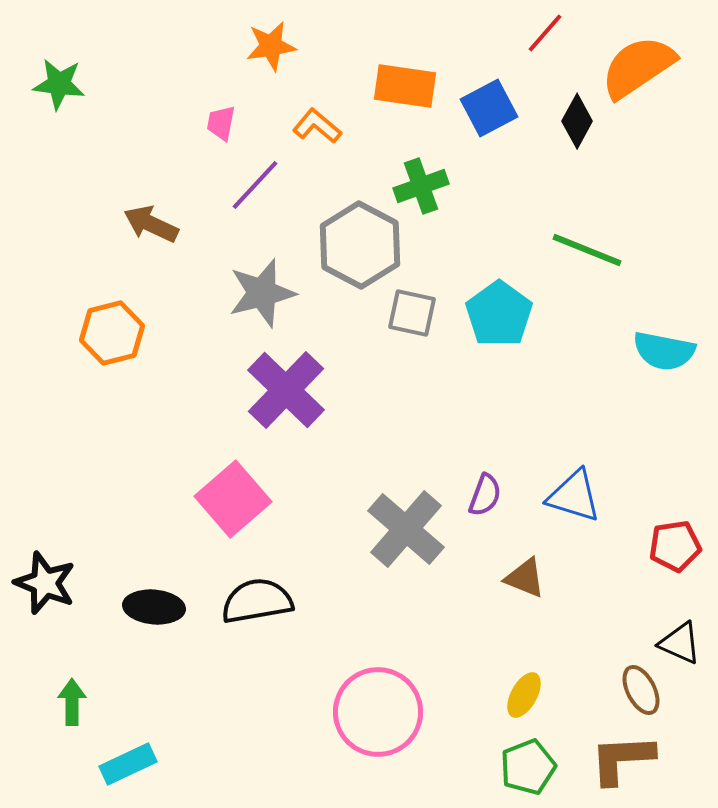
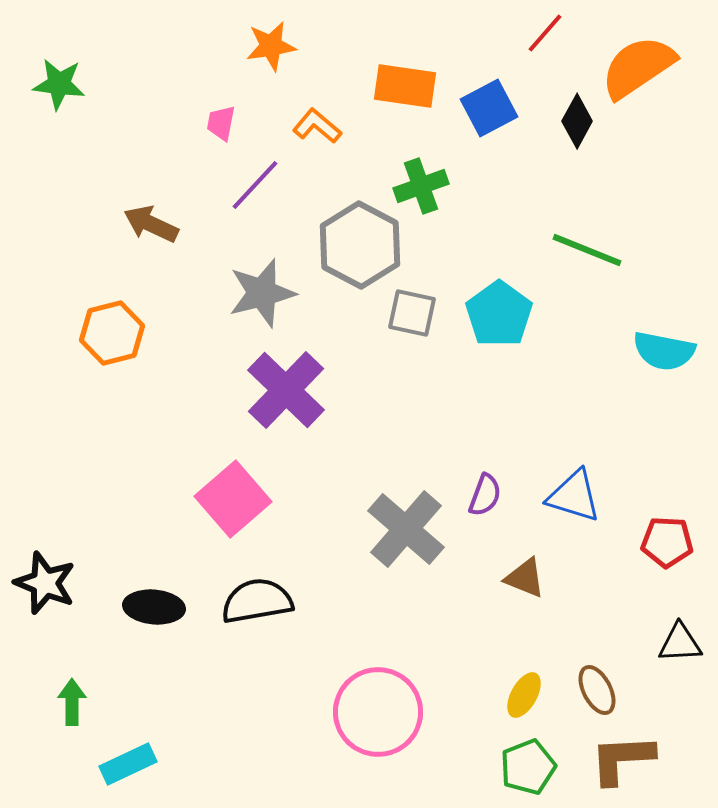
red pentagon: moved 8 px left, 4 px up; rotated 12 degrees clockwise
black triangle: rotated 27 degrees counterclockwise
brown ellipse: moved 44 px left
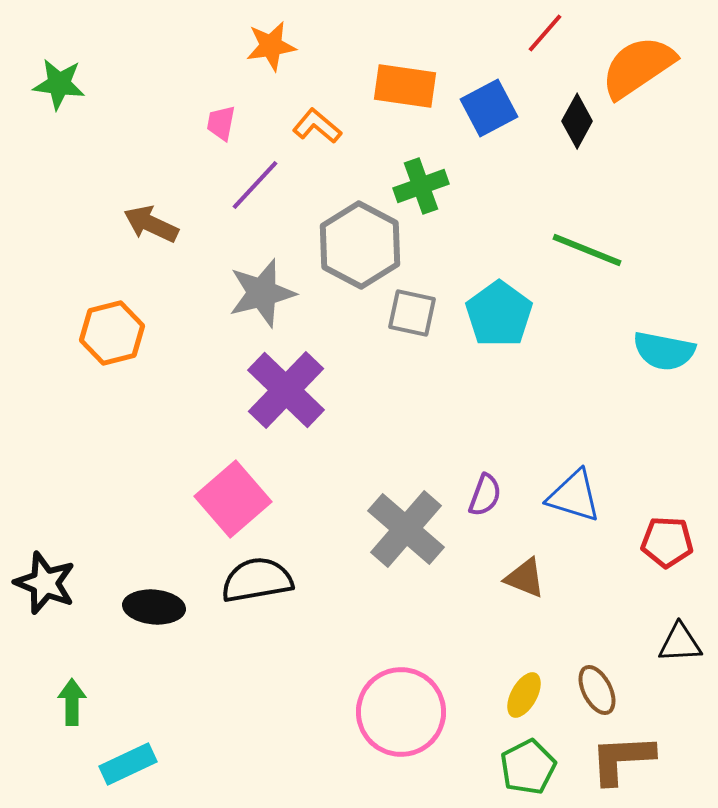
black semicircle: moved 21 px up
pink circle: moved 23 px right
green pentagon: rotated 6 degrees counterclockwise
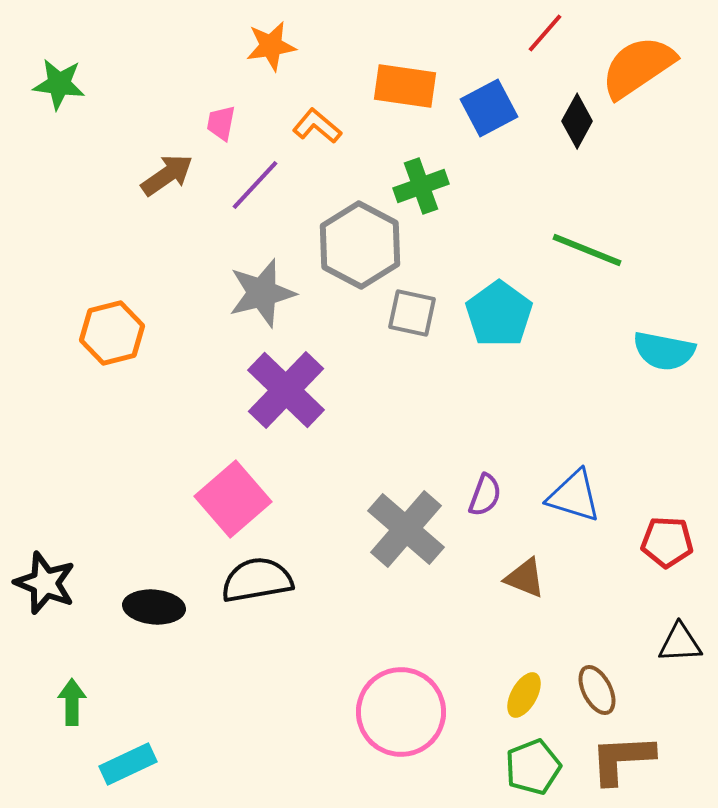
brown arrow: moved 16 px right, 49 px up; rotated 120 degrees clockwise
green pentagon: moved 5 px right; rotated 6 degrees clockwise
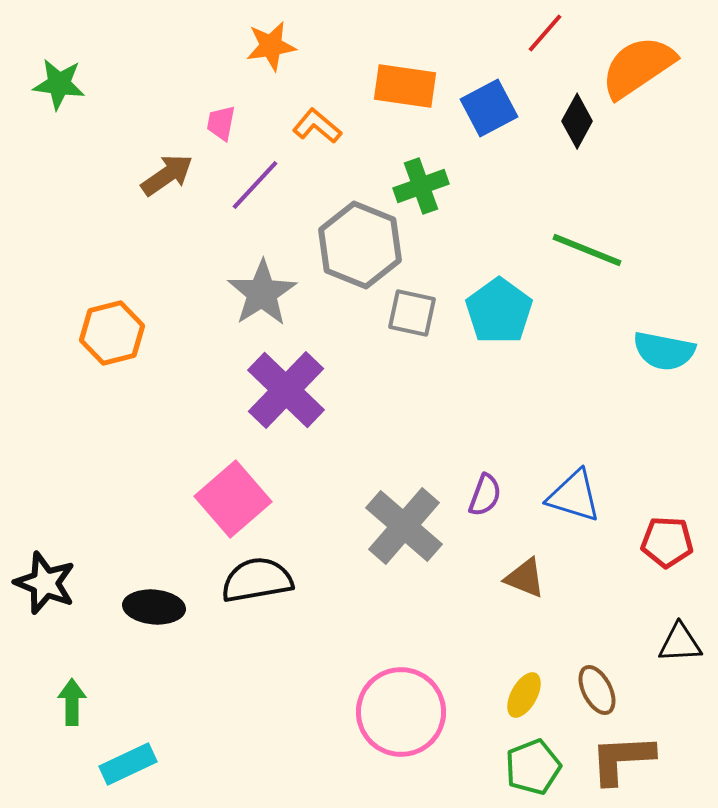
gray hexagon: rotated 6 degrees counterclockwise
gray star: rotated 18 degrees counterclockwise
cyan pentagon: moved 3 px up
gray cross: moved 2 px left, 3 px up
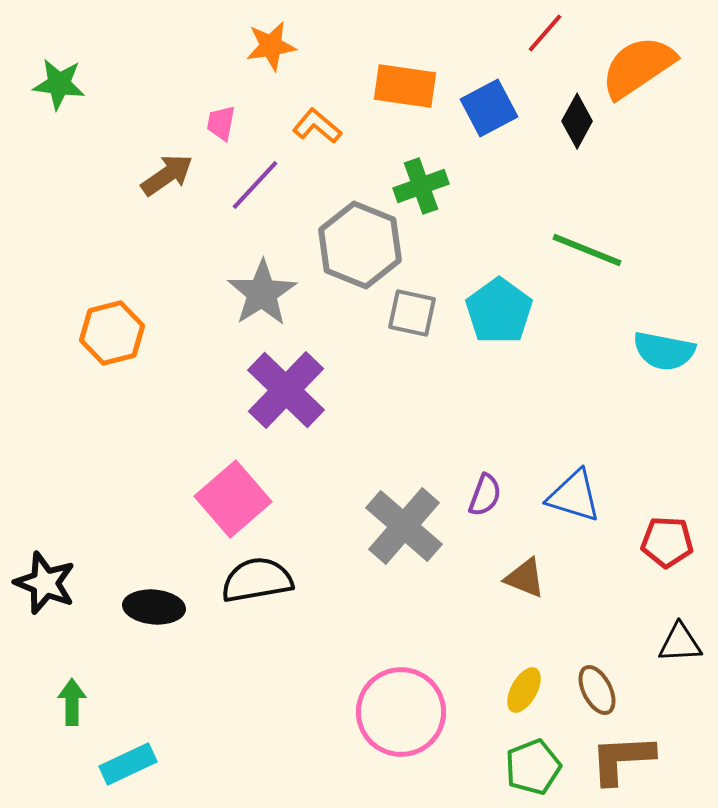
yellow ellipse: moved 5 px up
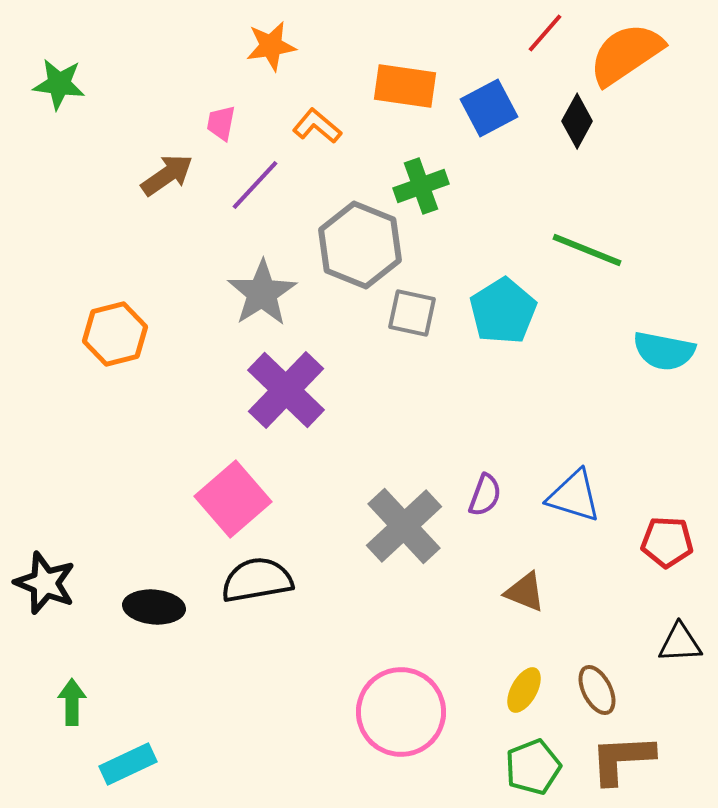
orange semicircle: moved 12 px left, 13 px up
cyan pentagon: moved 4 px right; rotated 4 degrees clockwise
orange hexagon: moved 3 px right, 1 px down
gray cross: rotated 6 degrees clockwise
brown triangle: moved 14 px down
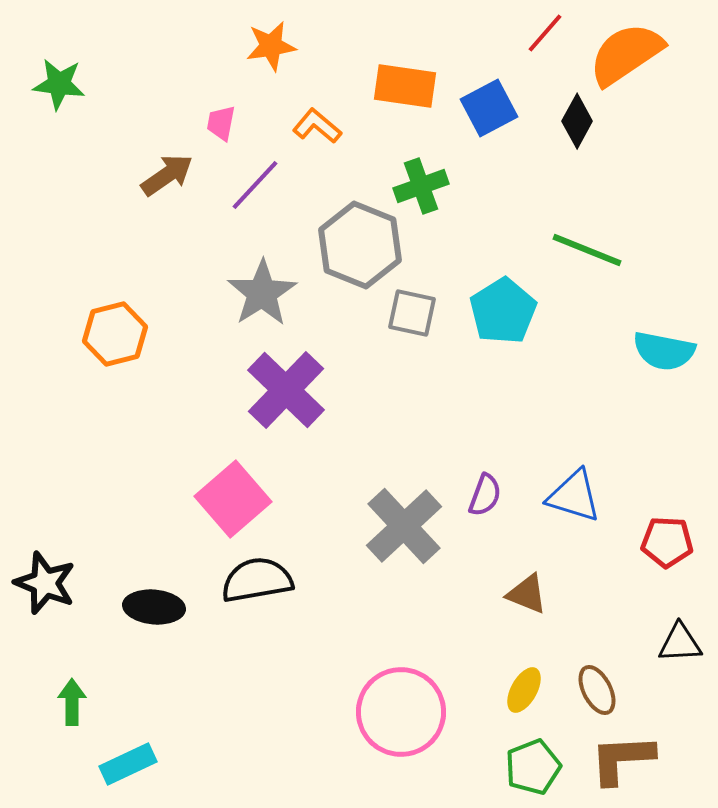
brown triangle: moved 2 px right, 2 px down
